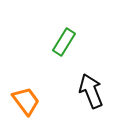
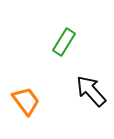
black arrow: rotated 20 degrees counterclockwise
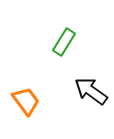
black arrow: rotated 12 degrees counterclockwise
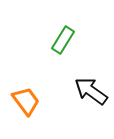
green rectangle: moved 1 px left, 2 px up
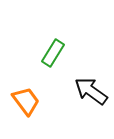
green rectangle: moved 10 px left, 13 px down
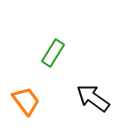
black arrow: moved 2 px right, 7 px down
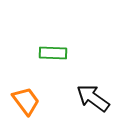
green rectangle: rotated 60 degrees clockwise
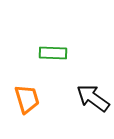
orange trapezoid: moved 1 px right, 2 px up; rotated 20 degrees clockwise
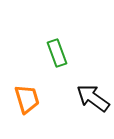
green rectangle: moved 4 px right; rotated 68 degrees clockwise
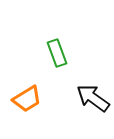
orange trapezoid: rotated 76 degrees clockwise
